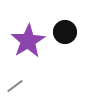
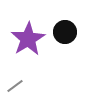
purple star: moved 2 px up
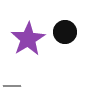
gray line: moved 3 px left; rotated 36 degrees clockwise
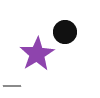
purple star: moved 9 px right, 15 px down
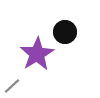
gray line: rotated 42 degrees counterclockwise
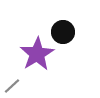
black circle: moved 2 px left
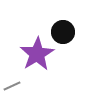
gray line: rotated 18 degrees clockwise
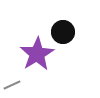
gray line: moved 1 px up
